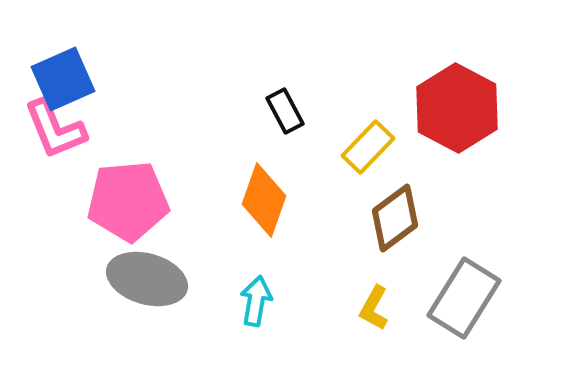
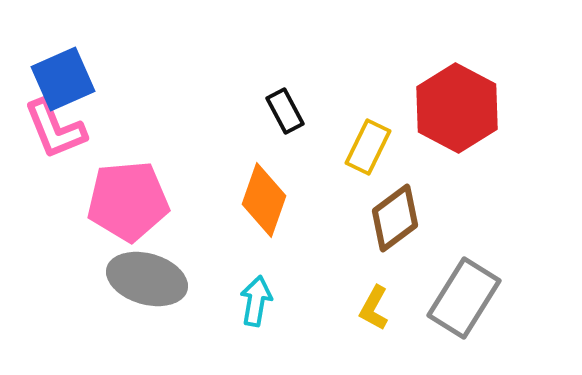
yellow rectangle: rotated 18 degrees counterclockwise
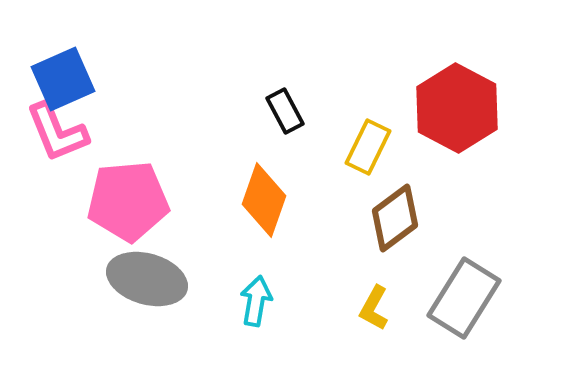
pink L-shape: moved 2 px right, 3 px down
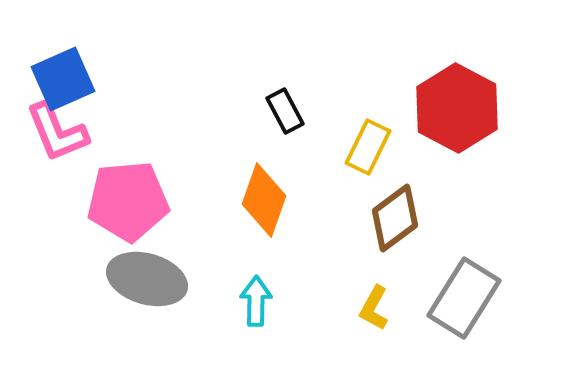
cyan arrow: rotated 9 degrees counterclockwise
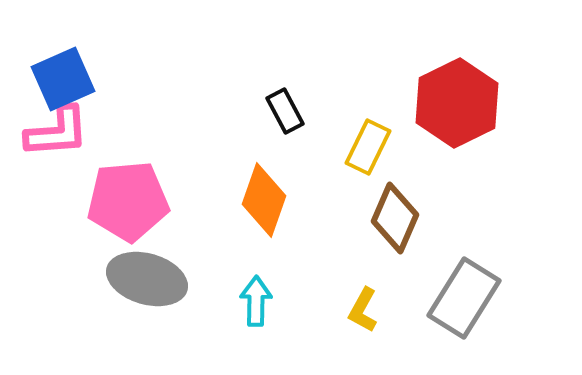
red hexagon: moved 5 px up; rotated 6 degrees clockwise
pink L-shape: rotated 72 degrees counterclockwise
brown diamond: rotated 30 degrees counterclockwise
yellow L-shape: moved 11 px left, 2 px down
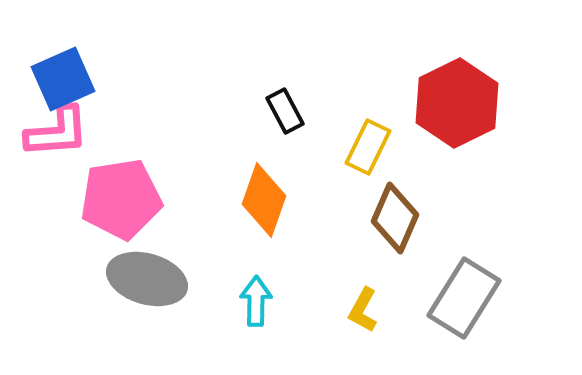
pink pentagon: moved 7 px left, 2 px up; rotated 4 degrees counterclockwise
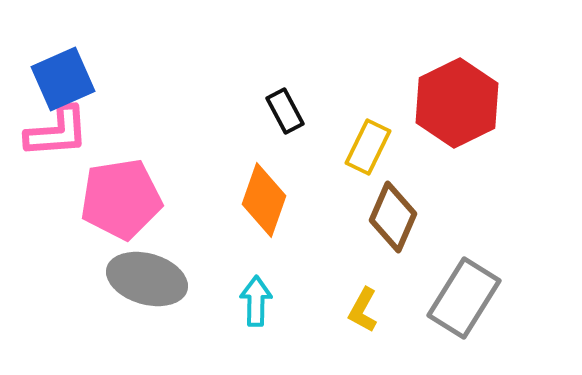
brown diamond: moved 2 px left, 1 px up
